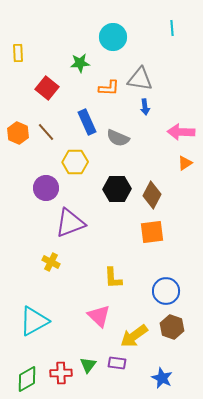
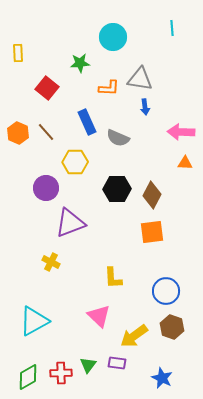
orange triangle: rotated 35 degrees clockwise
green diamond: moved 1 px right, 2 px up
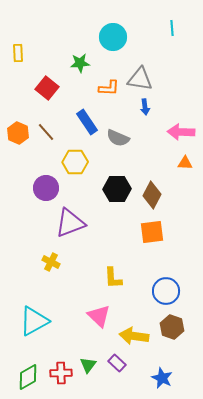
blue rectangle: rotated 10 degrees counterclockwise
yellow arrow: rotated 44 degrees clockwise
purple rectangle: rotated 36 degrees clockwise
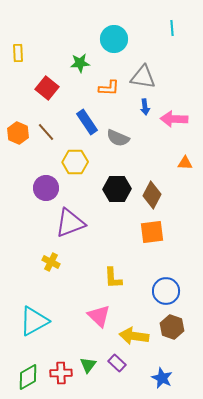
cyan circle: moved 1 px right, 2 px down
gray triangle: moved 3 px right, 2 px up
pink arrow: moved 7 px left, 13 px up
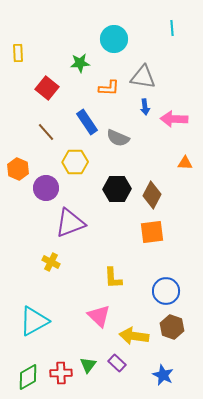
orange hexagon: moved 36 px down
blue star: moved 1 px right, 3 px up
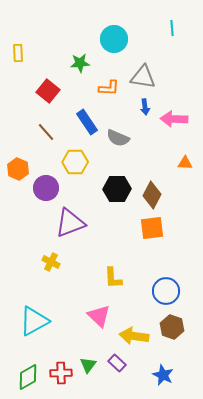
red square: moved 1 px right, 3 px down
orange square: moved 4 px up
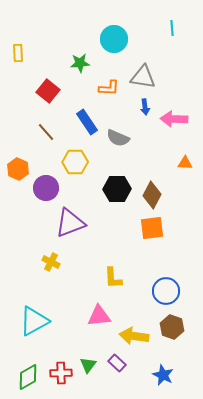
pink triangle: rotated 50 degrees counterclockwise
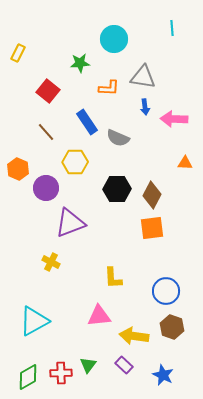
yellow rectangle: rotated 30 degrees clockwise
purple rectangle: moved 7 px right, 2 px down
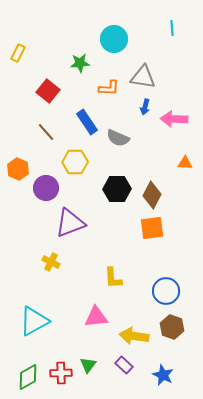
blue arrow: rotated 21 degrees clockwise
pink triangle: moved 3 px left, 1 px down
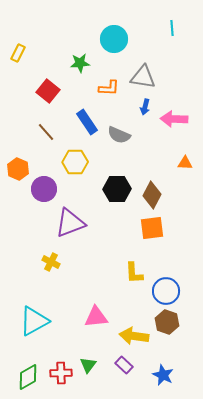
gray semicircle: moved 1 px right, 3 px up
purple circle: moved 2 px left, 1 px down
yellow L-shape: moved 21 px right, 5 px up
brown hexagon: moved 5 px left, 5 px up
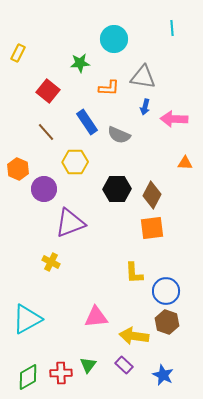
cyan triangle: moved 7 px left, 2 px up
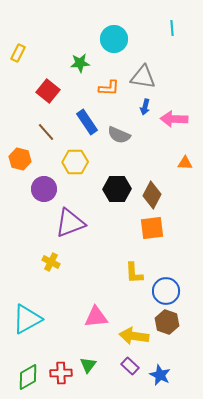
orange hexagon: moved 2 px right, 10 px up; rotated 10 degrees counterclockwise
purple rectangle: moved 6 px right, 1 px down
blue star: moved 3 px left
